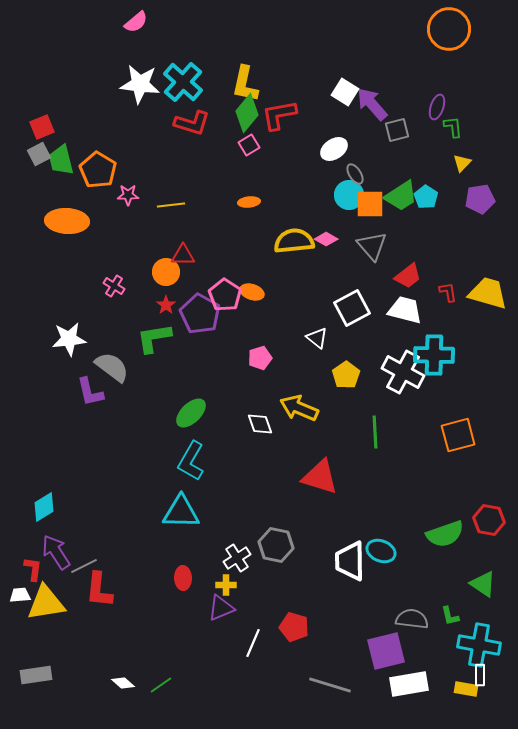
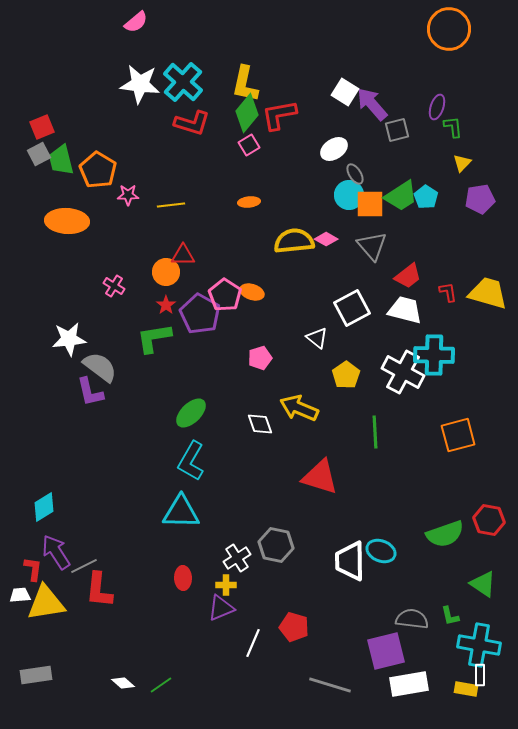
gray semicircle at (112, 367): moved 12 px left
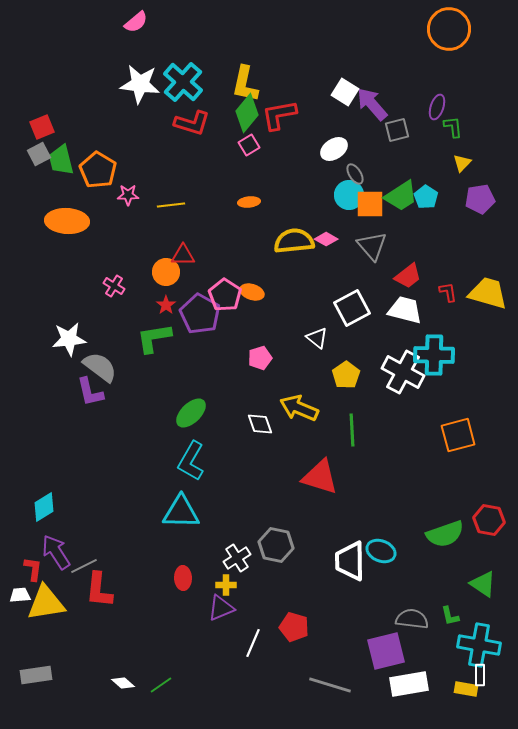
green line at (375, 432): moved 23 px left, 2 px up
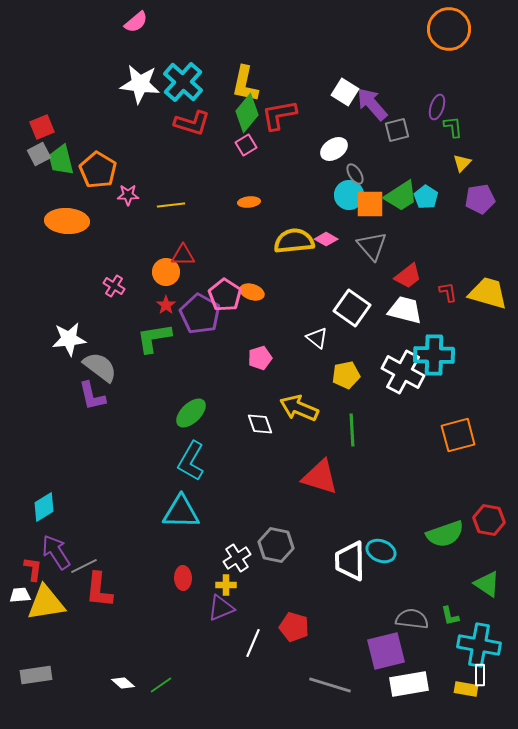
pink square at (249, 145): moved 3 px left
white square at (352, 308): rotated 27 degrees counterclockwise
yellow pentagon at (346, 375): rotated 24 degrees clockwise
purple L-shape at (90, 392): moved 2 px right, 4 px down
green triangle at (483, 584): moved 4 px right
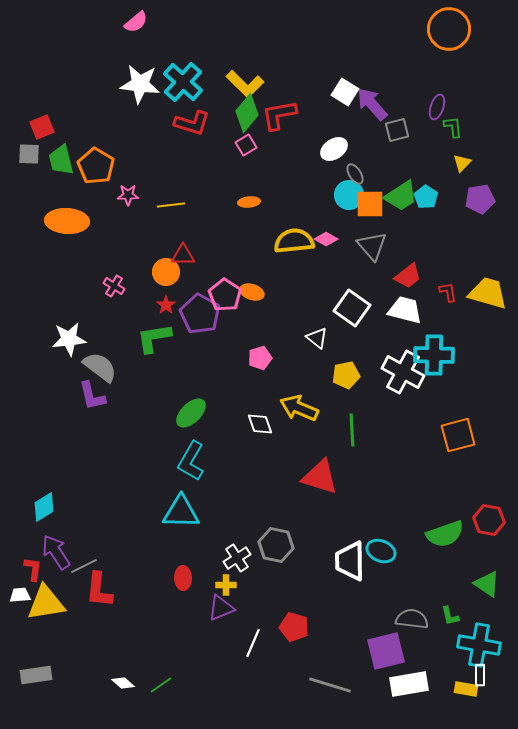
yellow L-shape at (245, 84): rotated 57 degrees counterclockwise
gray square at (39, 154): moved 10 px left; rotated 30 degrees clockwise
orange pentagon at (98, 170): moved 2 px left, 4 px up
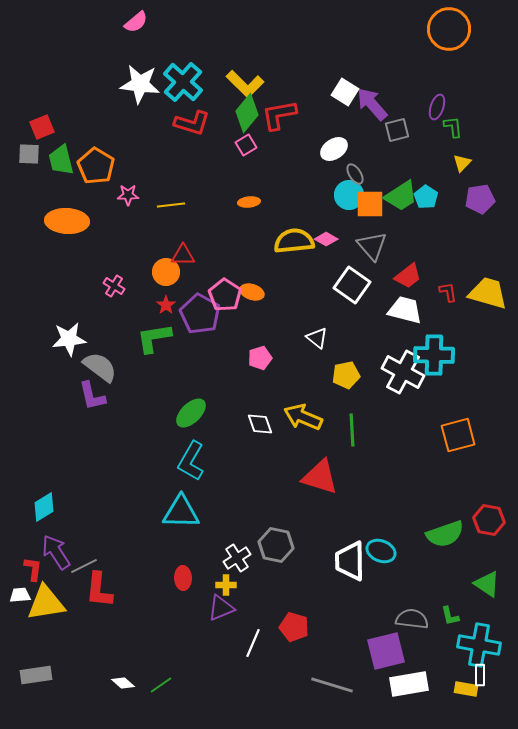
white square at (352, 308): moved 23 px up
yellow arrow at (299, 408): moved 4 px right, 9 px down
gray line at (330, 685): moved 2 px right
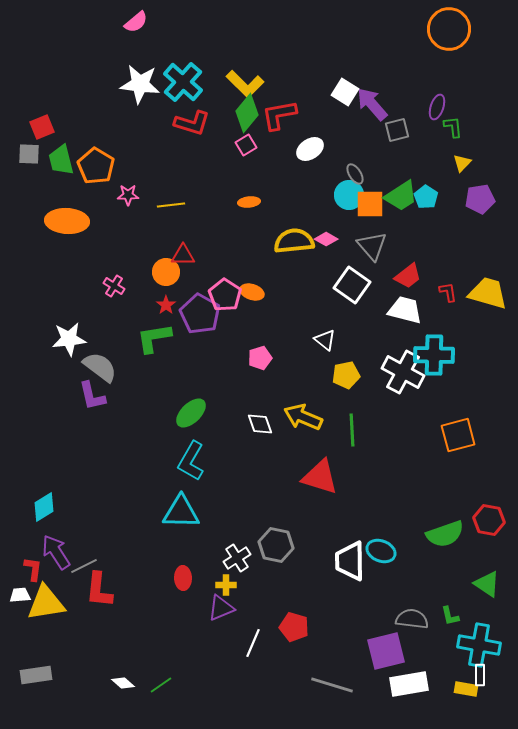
white ellipse at (334, 149): moved 24 px left
white triangle at (317, 338): moved 8 px right, 2 px down
